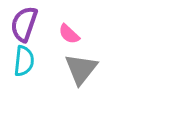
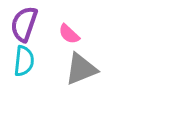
gray triangle: rotated 30 degrees clockwise
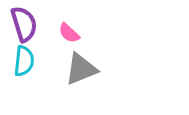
purple semicircle: rotated 144 degrees clockwise
pink semicircle: moved 1 px up
